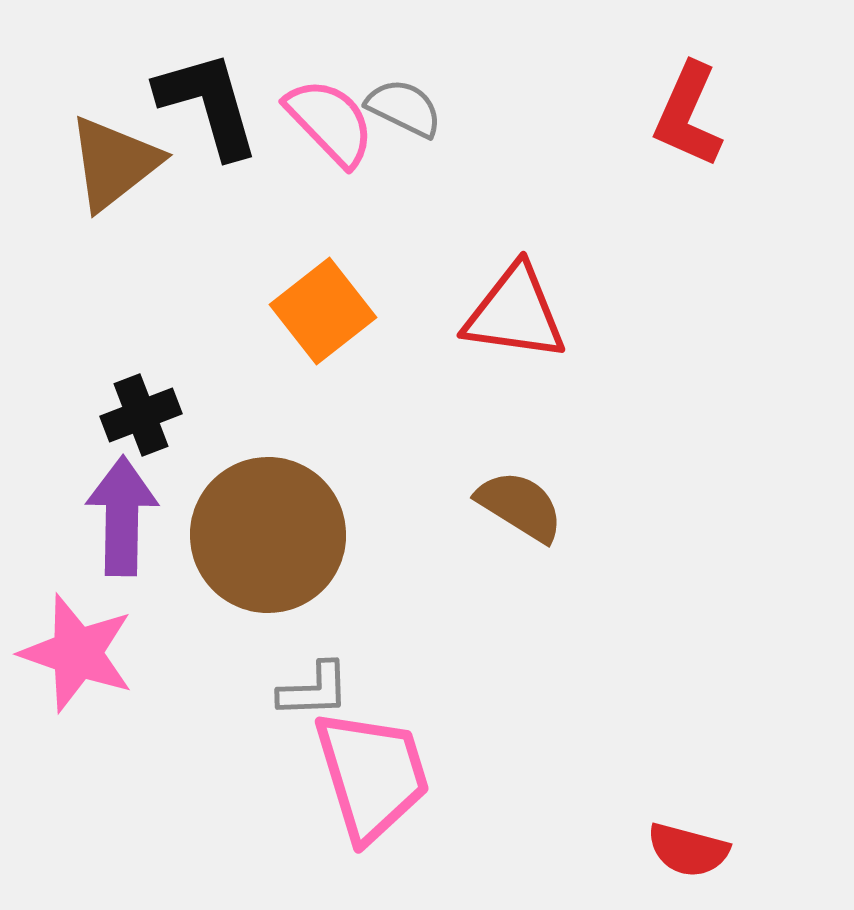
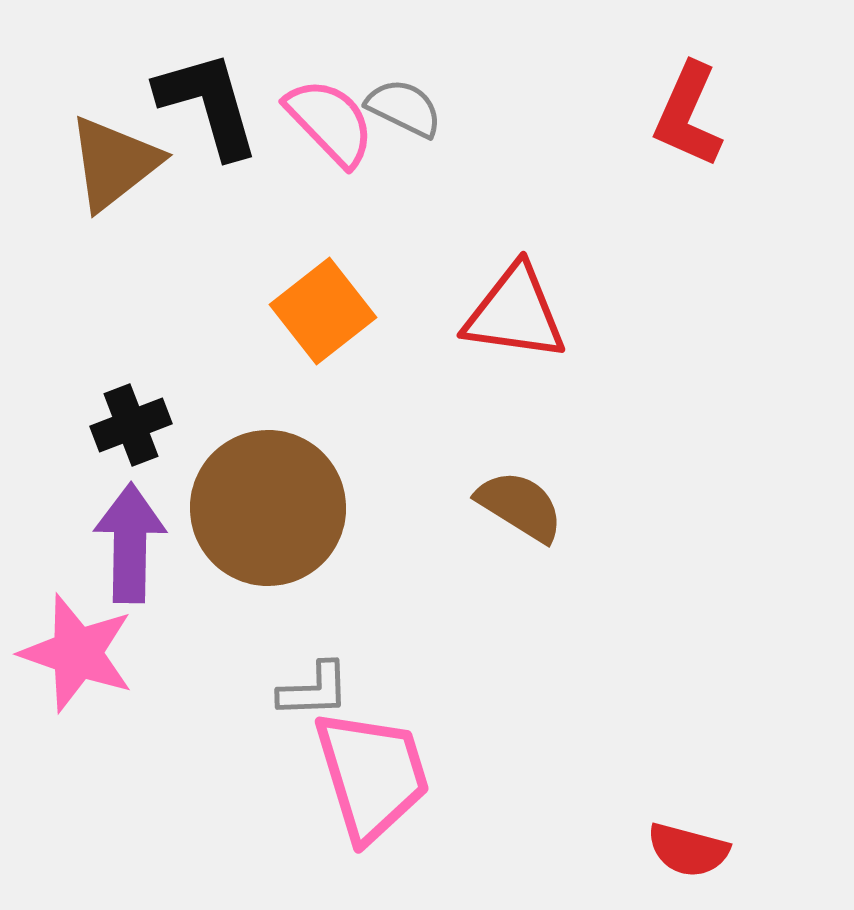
black cross: moved 10 px left, 10 px down
purple arrow: moved 8 px right, 27 px down
brown circle: moved 27 px up
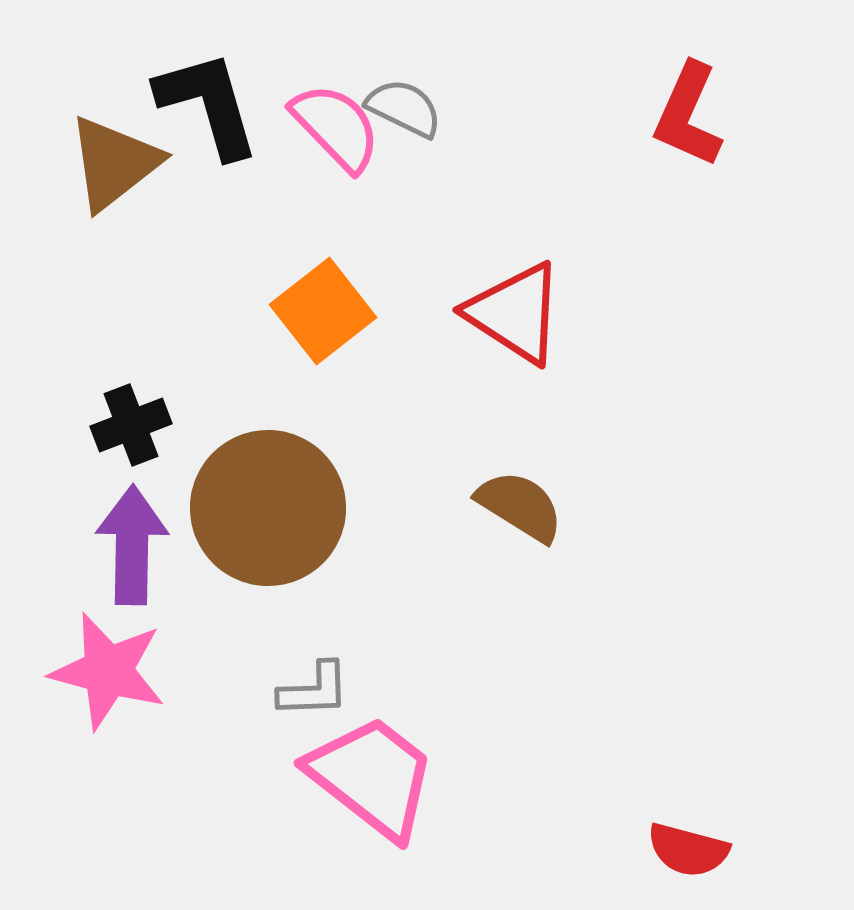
pink semicircle: moved 6 px right, 5 px down
red triangle: rotated 25 degrees clockwise
purple arrow: moved 2 px right, 2 px down
pink star: moved 31 px right, 18 px down; rotated 4 degrees counterclockwise
pink trapezoid: moved 2 px down; rotated 35 degrees counterclockwise
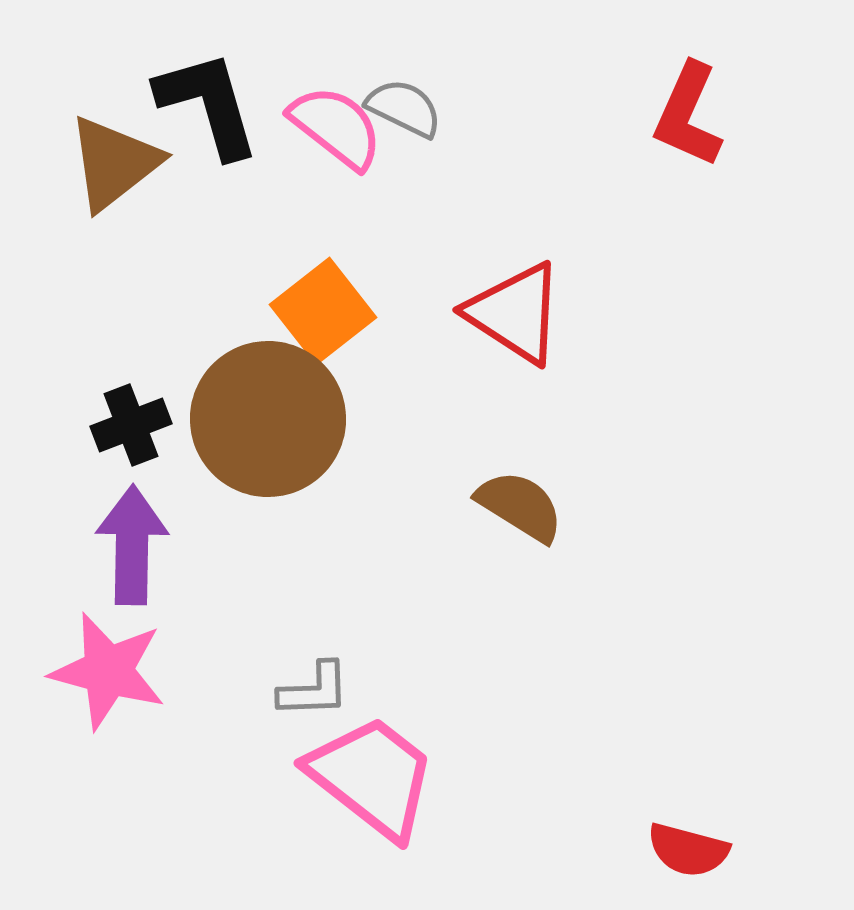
pink semicircle: rotated 8 degrees counterclockwise
brown circle: moved 89 px up
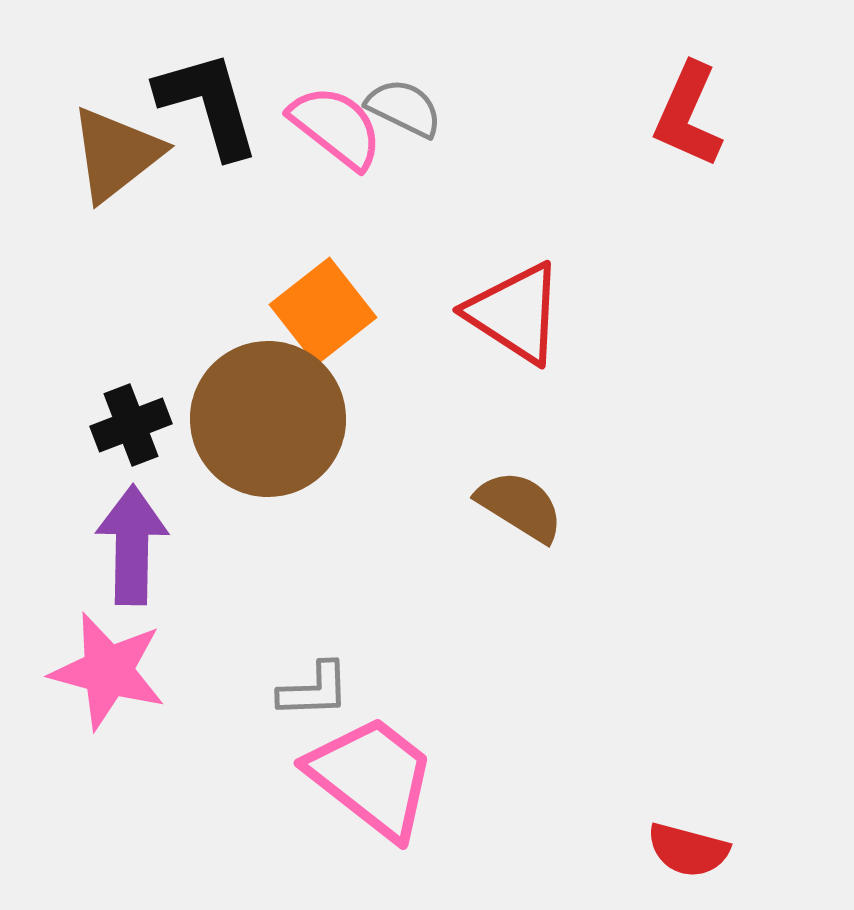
brown triangle: moved 2 px right, 9 px up
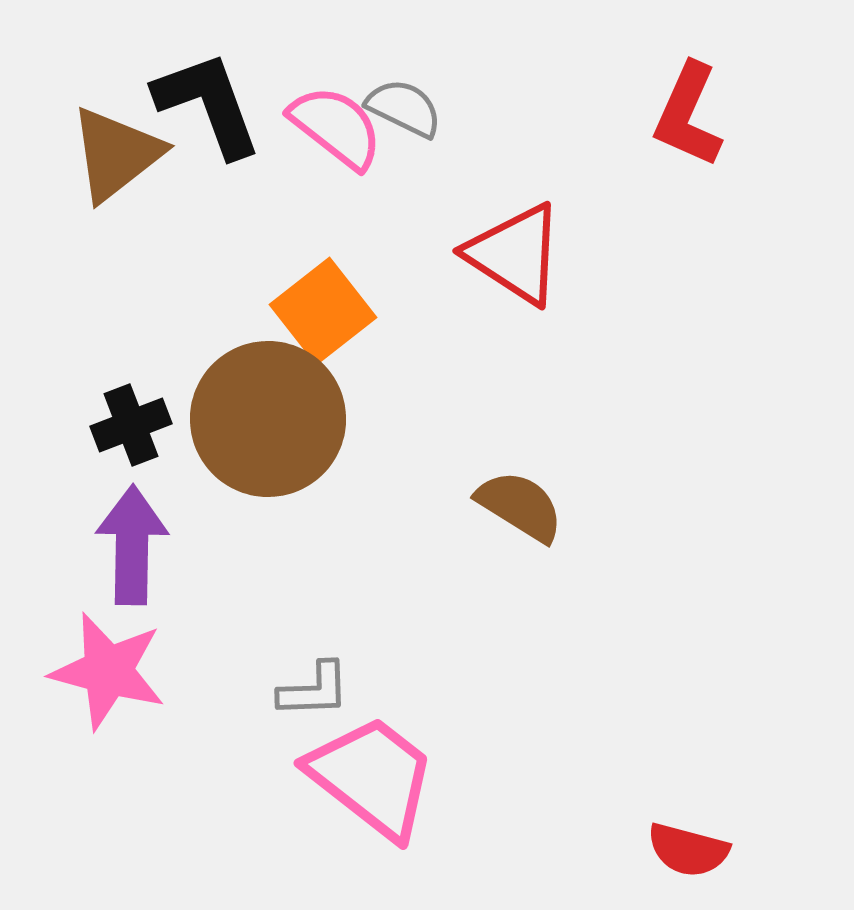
black L-shape: rotated 4 degrees counterclockwise
red triangle: moved 59 px up
